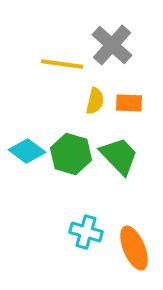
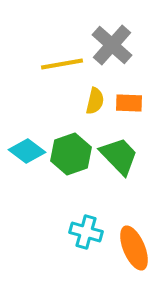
yellow line: rotated 18 degrees counterclockwise
green hexagon: rotated 24 degrees clockwise
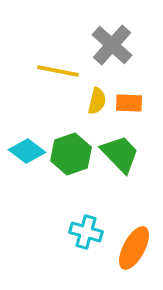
yellow line: moved 4 px left, 7 px down; rotated 21 degrees clockwise
yellow semicircle: moved 2 px right
green trapezoid: moved 1 px right, 2 px up
orange ellipse: rotated 51 degrees clockwise
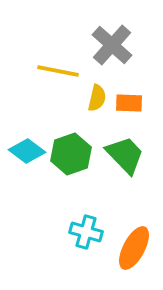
yellow semicircle: moved 3 px up
green trapezoid: moved 5 px right, 1 px down
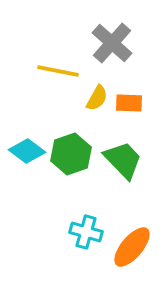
gray cross: moved 2 px up
yellow semicircle: rotated 16 degrees clockwise
green trapezoid: moved 2 px left, 5 px down
orange ellipse: moved 2 px left, 1 px up; rotated 12 degrees clockwise
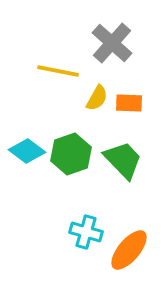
orange ellipse: moved 3 px left, 3 px down
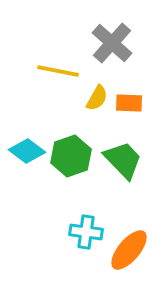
green hexagon: moved 2 px down
cyan cross: rotated 8 degrees counterclockwise
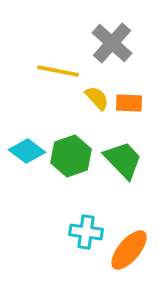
yellow semicircle: rotated 72 degrees counterclockwise
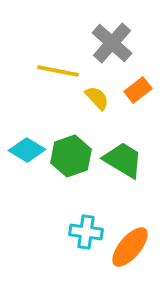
orange rectangle: moved 9 px right, 13 px up; rotated 40 degrees counterclockwise
cyan diamond: moved 1 px up; rotated 6 degrees counterclockwise
green trapezoid: rotated 15 degrees counterclockwise
orange ellipse: moved 1 px right, 3 px up
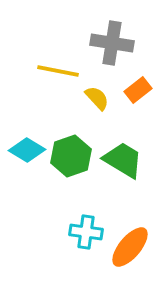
gray cross: rotated 33 degrees counterclockwise
